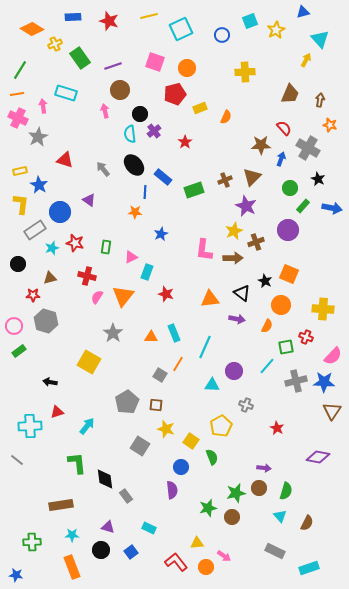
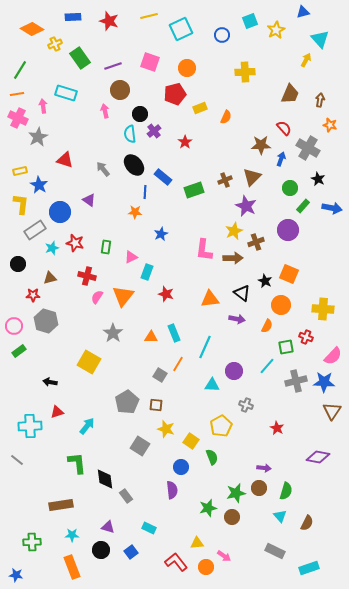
pink square at (155, 62): moved 5 px left
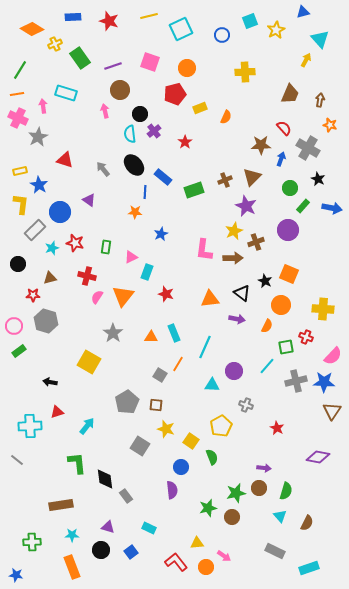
gray rectangle at (35, 230): rotated 10 degrees counterclockwise
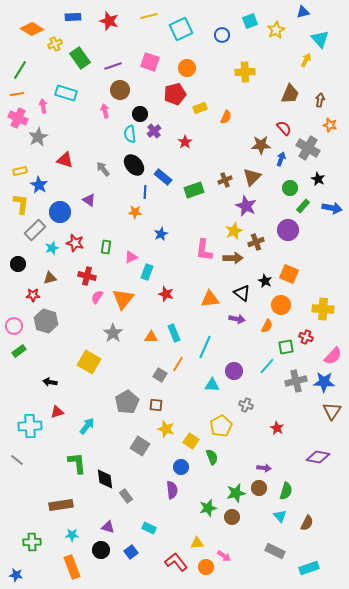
orange triangle at (123, 296): moved 3 px down
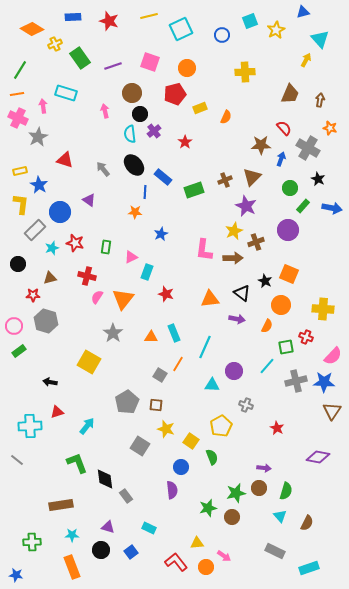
brown circle at (120, 90): moved 12 px right, 3 px down
orange star at (330, 125): moved 3 px down
green L-shape at (77, 463): rotated 15 degrees counterclockwise
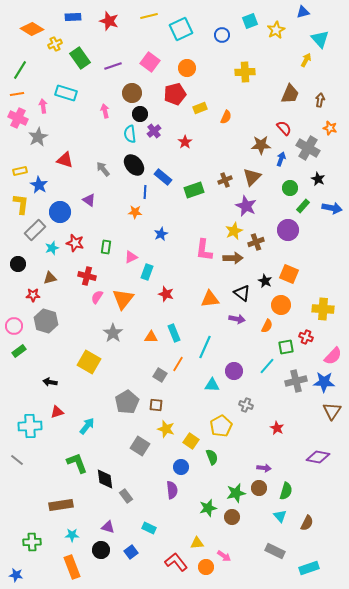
pink square at (150, 62): rotated 18 degrees clockwise
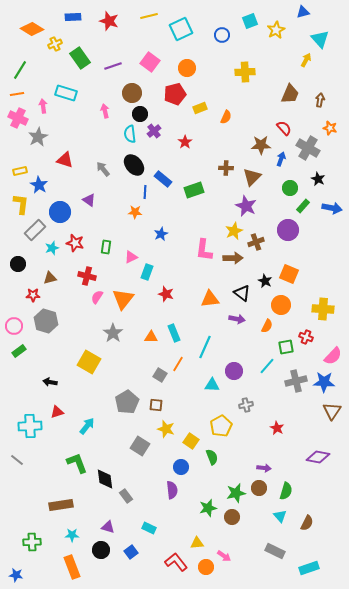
blue rectangle at (163, 177): moved 2 px down
brown cross at (225, 180): moved 1 px right, 12 px up; rotated 24 degrees clockwise
gray cross at (246, 405): rotated 32 degrees counterclockwise
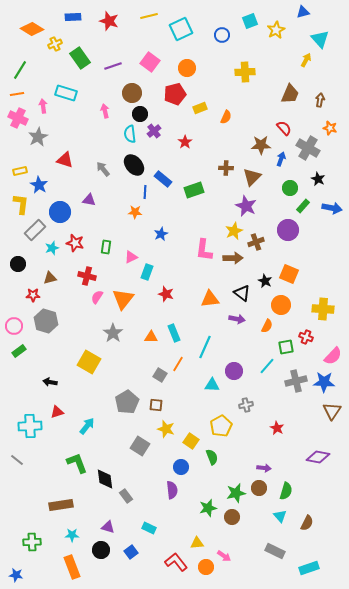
purple triangle at (89, 200): rotated 24 degrees counterclockwise
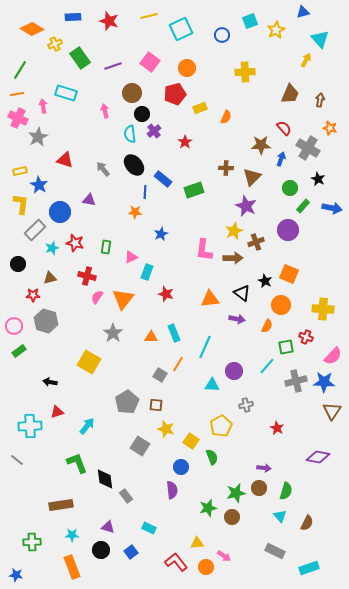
black circle at (140, 114): moved 2 px right
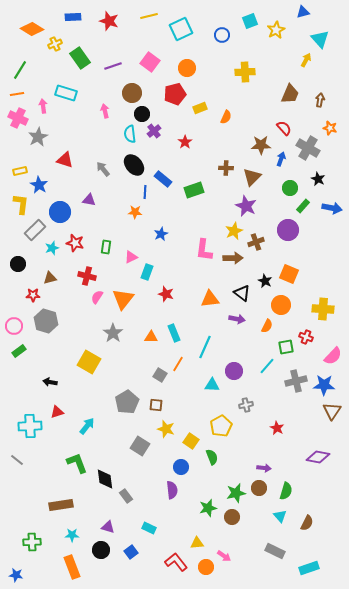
blue star at (324, 382): moved 3 px down
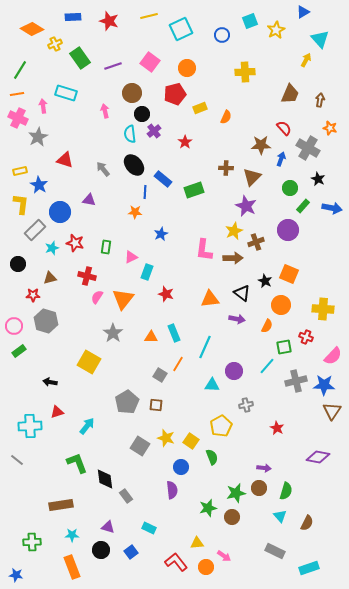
blue triangle at (303, 12): rotated 16 degrees counterclockwise
green square at (286, 347): moved 2 px left
yellow star at (166, 429): moved 9 px down
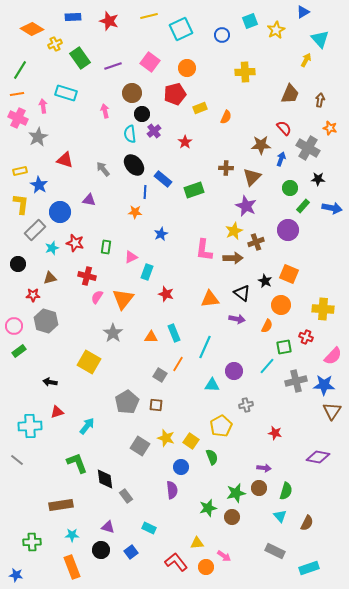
black star at (318, 179): rotated 24 degrees counterclockwise
red star at (277, 428): moved 2 px left, 5 px down; rotated 16 degrees counterclockwise
